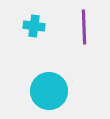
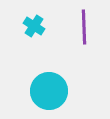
cyan cross: rotated 25 degrees clockwise
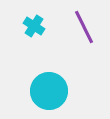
purple line: rotated 24 degrees counterclockwise
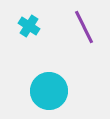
cyan cross: moved 5 px left
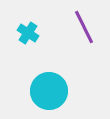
cyan cross: moved 1 px left, 7 px down
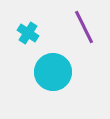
cyan circle: moved 4 px right, 19 px up
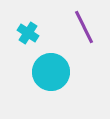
cyan circle: moved 2 px left
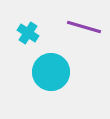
purple line: rotated 48 degrees counterclockwise
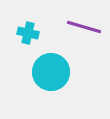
cyan cross: rotated 20 degrees counterclockwise
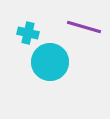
cyan circle: moved 1 px left, 10 px up
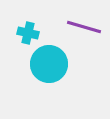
cyan circle: moved 1 px left, 2 px down
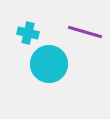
purple line: moved 1 px right, 5 px down
